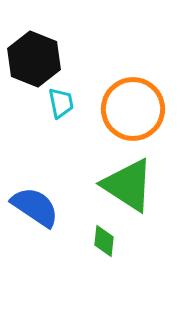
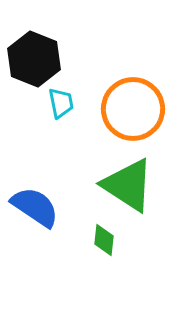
green diamond: moved 1 px up
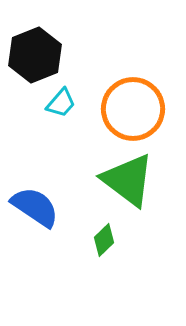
black hexagon: moved 1 px right, 4 px up; rotated 16 degrees clockwise
cyan trapezoid: rotated 52 degrees clockwise
green triangle: moved 5 px up; rotated 4 degrees clockwise
green diamond: rotated 40 degrees clockwise
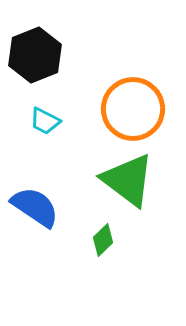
cyan trapezoid: moved 16 px left, 18 px down; rotated 76 degrees clockwise
green diamond: moved 1 px left
